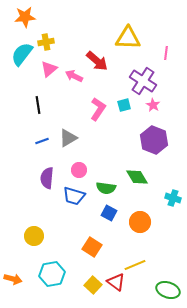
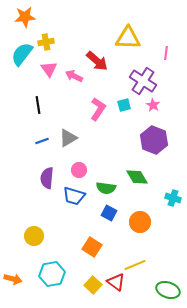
pink triangle: rotated 24 degrees counterclockwise
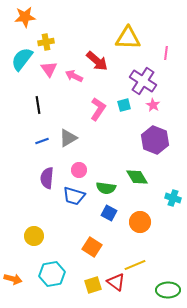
cyan semicircle: moved 5 px down
purple hexagon: moved 1 px right
yellow square: rotated 30 degrees clockwise
green ellipse: rotated 20 degrees counterclockwise
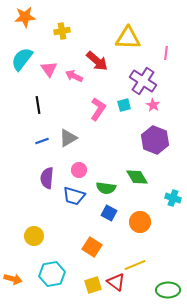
yellow cross: moved 16 px right, 11 px up
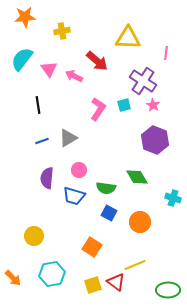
orange arrow: moved 1 px up; rotated 30 degrees clockwise
